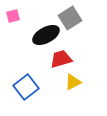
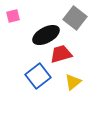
gray square: moved 5 px right; rotated 20 degrees counterclockwise
red trapezoid: moved 5 px up
yellow triangle: rotated 12 degrees counterclockwise
blue square: moved 12 px right, 11 px up
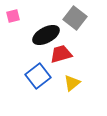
yellow triangle: moved 1 px left, 1 px down
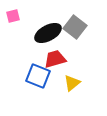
gray square: moved 9 px down
black ellipse: moved 2 px right, 2 px up
red trapezoid: moved 6 px left, 5 px down
blue square: rotated 30 degrees counterclockwise
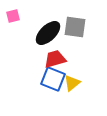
gray square: rotated 30 degrees counterclockwise
black ellipse: rotated 16 degrees counterclockwise
blue square: moved 15 px right, 3 px down
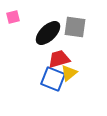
pink square: moved 1 px down
red trapezoid: moved 4 px right
yellow triangle: moved 3 px left, 10 px up
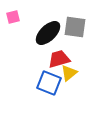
blue square: moved 4 px left, 4 px down
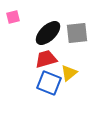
gray square: moved 2 px right, 6 px down; rotated 15 degrees counterclockwise
red trapezoid: moved 13 px left
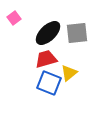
pink square: moved 1 px right, 1 px down; rotated 24 degrees counterclockwise
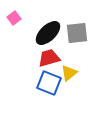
red trapezoid: moved 3 px right, 1 px up
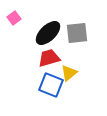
blue square: moved 2 px right, 2 px down
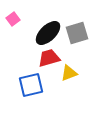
pink square: moved 1 px left, 1 px down
gray square: rotated 10 degrees counterclockwise
yellow triangle: rotated 18 degrees clockwise
blue square: moved 20 px left; rotated 35 degrees counterclockwise
